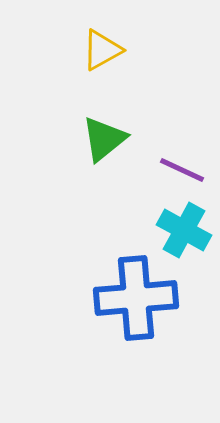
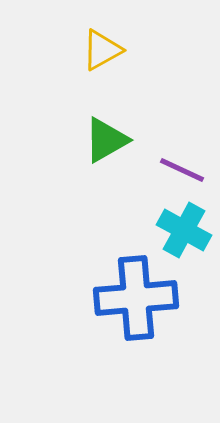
green triangle: moved 2 px right, 1 px down; rotated 9 degrees clockwise
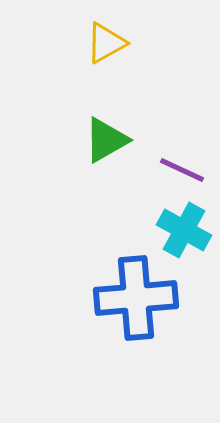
yellow triangle: moved 4 px right, 7 px up
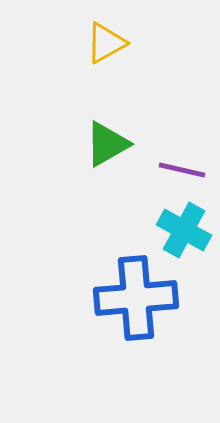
green triangle: moved 1 px right, 4 px down
purple line: rotated 12 degrees counterclockwise
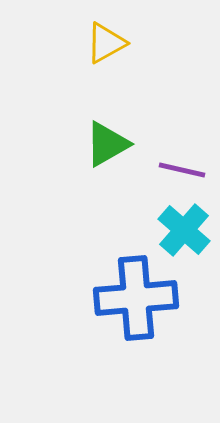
cyan cross: rotated 12 degrees clockwise
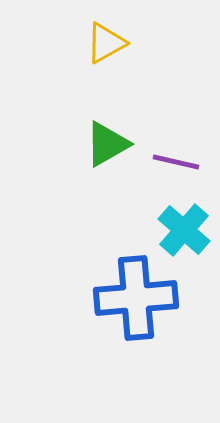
purple line: moved 6 px left, 8 px up
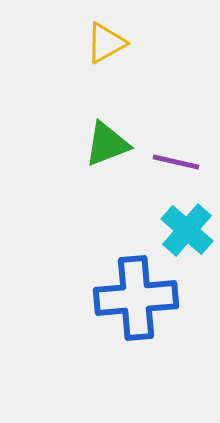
green triangle: rotated 9 degrees clockwise
cyan cross: moved 3 px right
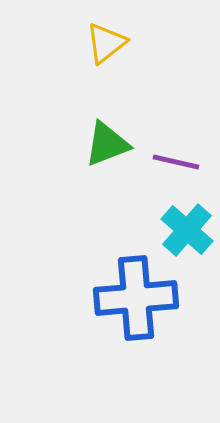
yellow triangle: rotated 9 degrees counterclockwise
